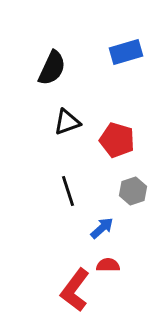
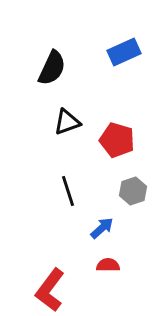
blue rectangle: moved 2 px left; rotated 8 degrees counterclockwise
red L-shape: moved 25 px left
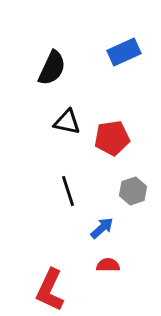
black triangle: rotated 32 degrees clockwise
red pentagon: moved 5 px left, 2 px up; rotated 24 degrees counterclockwise
red L-shape: rotated 12 degrees counterclockwise
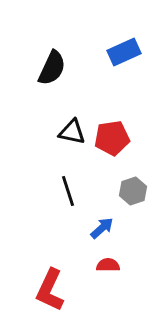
black triangle: moved 5 px right, 10 px down
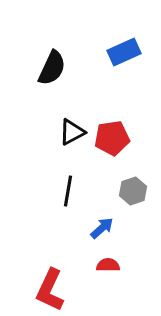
black triangle: rotated 40 degrees counterclockwise
black line: rotated 28 degrees clockwise
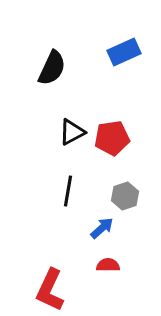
gray hexagon: moved 8 px left, 5 px down
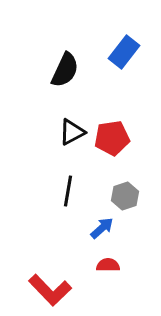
blue rectangle: rotated 28 degrees counterclockwise
black semicircle: moved 13 px right, 2 px down
red L-shape: rotated 69 degrees counterclockwise
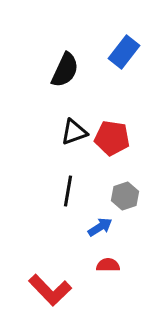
black triangle: moved 2 px right; rotated 8 degrees clockwise
red pentagon: rotated 16 degrees clockwise
blue arrow: moved 2 px left, 1 px up; rotated 10 degrees clockwise
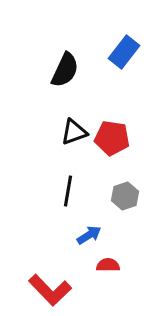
blue arrow: moved 11 px left, 8 px down
